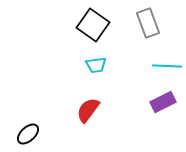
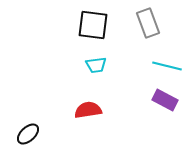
black square: rotated 28 degrees counterclockwise
cyan line: rotated 12 degrees clockwise
purple rectangle: moved 2 px right, 2 px up; rotated 55 degrees clockwise
red semicircle: rotated 44 degrees clockwise
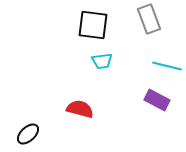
gray rectangle: moved 1 px right, 4 px up
cyan trapezoid: moved 6 px right, 4 px up
purple rectangle: moved 8 px left
red semicircle: moved 8 px left, 1 px up; rotated 24 degrees clockwise
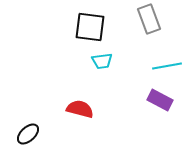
black square: moved 3 px left, 2 px down
cyan line: rotated 24 degrees counterclockwise
purple rectangle: moved 3 px right
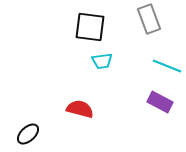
cyan line: rotated 32 degrees clockwise
purple rectangle: moved 2 px down
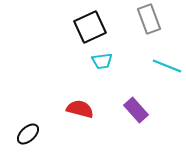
black square: rotated 32 degrees counterclockwise
purple rectangle: moved 24 px left, 8 px down; rotated 20 degrees clockwise
